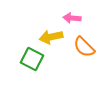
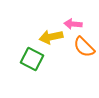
pink arrow: moved 1 px right, 6 px down
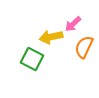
pink arrow: rotated 48 degrees counterclockwise
orange semicircle: rotated 70 degrees clockwise
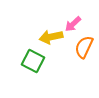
green square: moved 1 px right, 2 px down
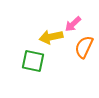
green square: rotated 15 degrees counterclockwise
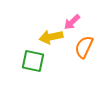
pink arrow: moved 1 px left, 2 px up
